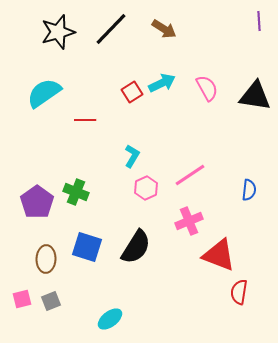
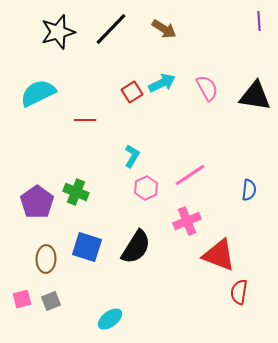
cyan semicircle: moved 6 px left; rotated 9 degrees clockwise
pink cross: moved 2 px left
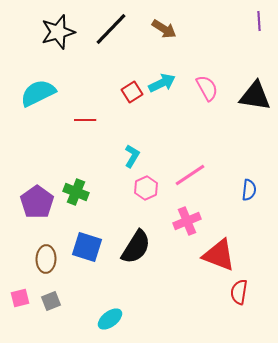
pink square: moved 2 px left, 1 px up
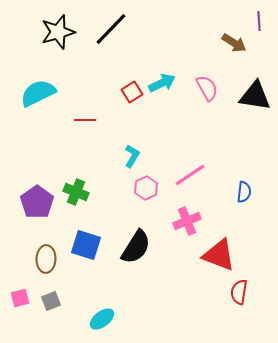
brown arrow: moved 70 px right, 14 px down
blue semicircle: moved 5 px left, 2 px down
blue square: moved 1 px left, 2 px up
cyan ellipse: moved 8 px left
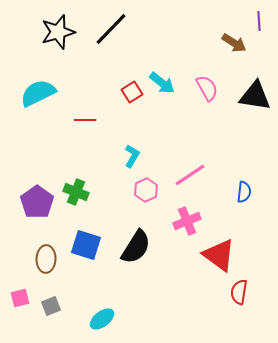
cyan arrow: rotated 64 degrees clockwise
pink hexagon: moved 2 px down
red triangle: rotated 15 degrees clockwise
gray square: moved 5 px down
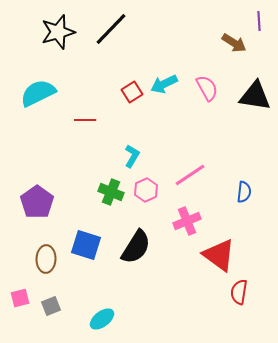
cyan arrow: moved 2 px right, 1 px down; rotated 116 degrees clockwise
green cross: moved 35 px right
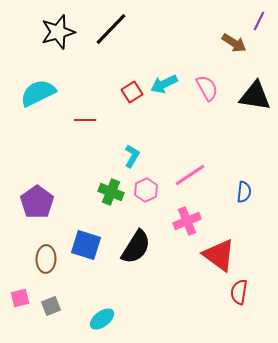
purple line: rotated 30 degrees clockwise
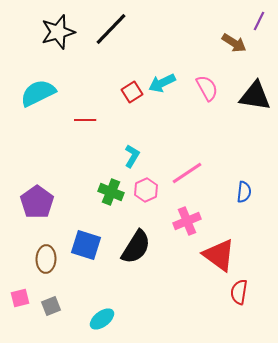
cyan arrow: moved 2 px left, 1 px up
pink line: moved 3 px left, 2 px up
